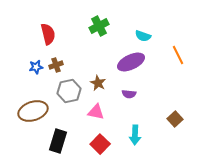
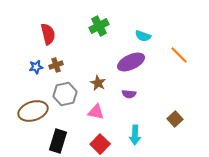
orange line: moved 1 px right; rotated 18 degrees counterclockwise
gray hexagon: moved 4 px left, 3 px down
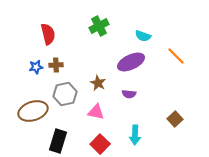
orange line: moved 3 px left, 1 px down
brown cross: rotated 16 degrees clockwise
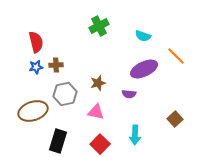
red semicircle: moved 12 px left, 8 px down
purple ellipse: moved 13 px right, 7 px down
brown star: rotated 28 degrees clockwise
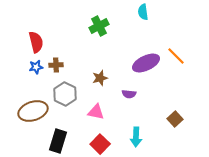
cyan semicircle: moved 24 px up; rotated 63 degrees clockwise
purple ellipse: moved 2 px right, 6 px up
brown star: moved 2 px right, 5 px up
gray hexagon: rotated 20 degrees counterclockwise
cyan arrow: moved 1 px right, 2 px down
